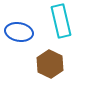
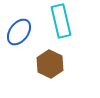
blue ellipse: rotated 64 degrees counterclockwise
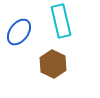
brown hexagon: moved 3 px right
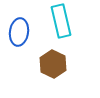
blue ellipse: rotated 28 degrees counterclockwise
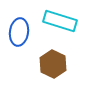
cyan rectangle: moved 1 px left; rotated 60 degrees counterclockwise
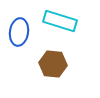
brown hexagon: rotated 20 degrees counterclockwise
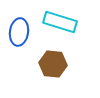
cyan rectangle: moved 1 px down
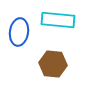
cyan rectangle: moved 2 px left, 2 px up; rotated 12 degrees counterclockwise
